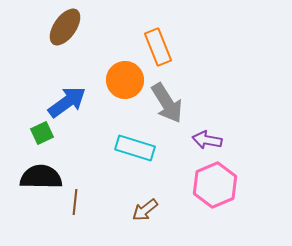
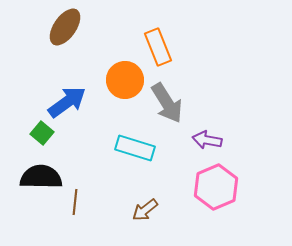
green square: rotated 25 degrees counterclockwise
pink hexagon: moved 1 px right, 2 px down
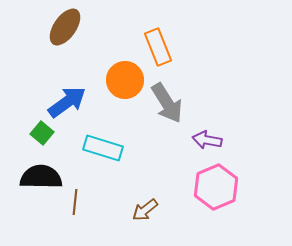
cyan rectangle: moved 32 px left
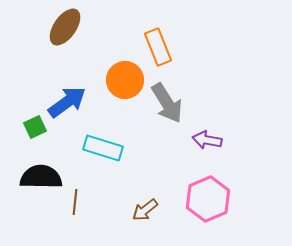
green square: moved 7 px left, 6 px up; rotated 25 degrees clockwise
pink hexagon: moved 8 px left, 12 px down
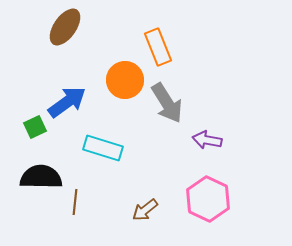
pink hexagon: rotated 12 degrees counterclockwise
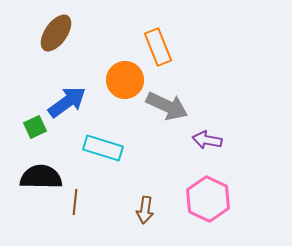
brown ellipse: moved 9 px left, 6 px down
gray arrow: moved 3 px down; rotated 33 degrees counterclockwise
brown arrow: rotated 44 degrees counterclockwise
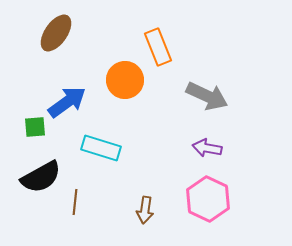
gray arrow: moved 40 px right, 10 px up
green square: rotated 20 degrees clockwise
purple arrow: moved 8 px down
cyan rectangle: moved 2 px left
black semicircle: rotated 150 degrees clockwise
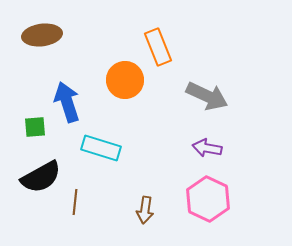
brown ellipse: moved 14 px left, 2 px down; rotated 48 degrees clockwise
blue arrow: rotated 72 degrees counterclockwise
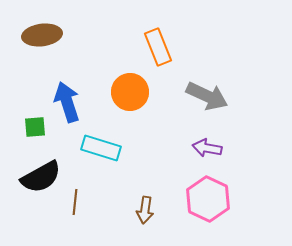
orange circle: moved 5 px right, 12 px down
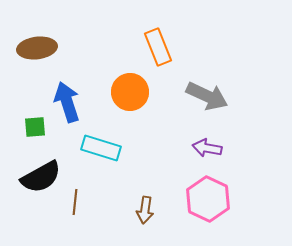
brown ellipse: moved 5 px left, 13 px down
